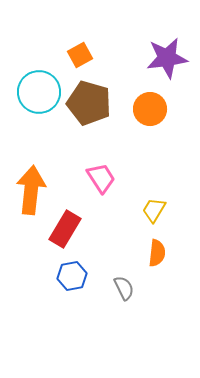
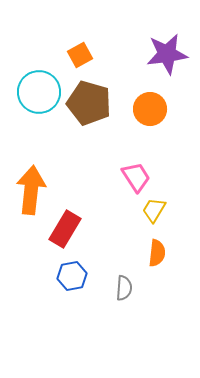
purple star: moved 4 px up
pink trapezoid: moved 35 px right, 1 px up
gray semicircle: rotated 30 degrees clockwise
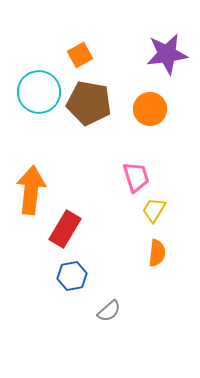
brown pentagon: rotated 6 degrees counterclockwise
pink trapezoid: rotated 16 degrees clockwise
gray semicircle: moved 15 px left, 23 px down; rotated 45 degrees clockwise
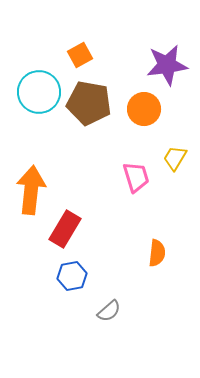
purple star: moved 11 px down
orange circle: moved 6 px left
yellow trapezoid: moved 21 px right, 52 px up
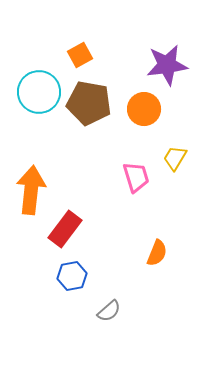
red rectangle: rotated 6 degrees clockwise
orange semicircle: rotated 16 degrees clockwise
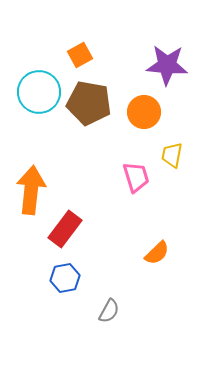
purple star: rotated 12 degrees clockwise
orange circle: moved 3 px down
yellow trapezoid: moved 3 px left, 3 px up; rotated 20 degrees counterclockwise
orange semicircle: rotated 24 degrees clockwise
blue hexagon: moved 7 px left, 2 px down
gray semicircle: rotated 20 degrees counterclockwise
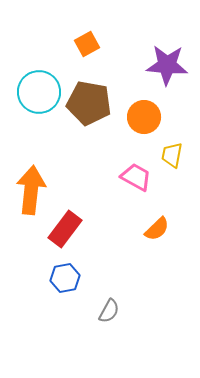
orange square: moved 7 px right, 11 px up
orange circle: moved 5 px down
pink trapezoid: rotated 44 degrees counterclockwise
orange semicircle: moved 24 px up
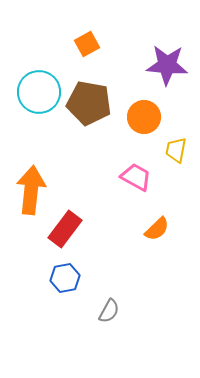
yellow trapezoid: moved 4 px right, 5 px up
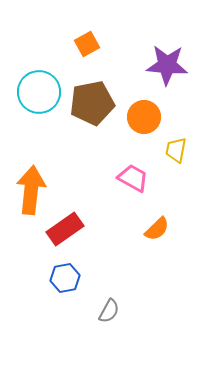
brown pentagon: moved 3 px right; rotated 21 degrees counterclockwise
pink trapezoid: moved 3 px left, 1 px down
red rectangle: rotated 18 degrees clockwise
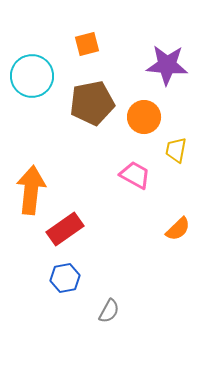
orange square: rotated 15 degrees clockwise
cyan circle: moved 7 px left, 16 px up
pink trapezoid: moved 2 px right, 3 px up
orange semicircle: moved 21 px right
